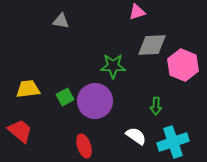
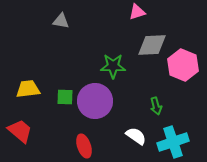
green square: rotated 30 degrees clockwise
green arrow: rotated 18 degrees counterclockwise
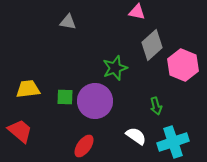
pink triangle: rotated 30 degrees clockwise
gray triangle: moved 7 px right, 1 px down
gray diamond: rotated 40 degrees counterclockwise
green star: moved 2 px right, 2 px down; rotated 20 degrees counterclockwise
red ellipse: rotated 55 degrees clockwise
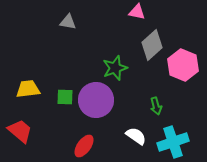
purple circle: moved 1 px right, 1 px up
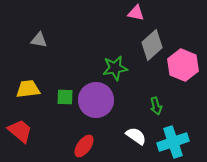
pink triangle: moved 1 px left, 1 px down
gray triangle: moved 29 px left, 18 px down
green star: rotated 10 degrees clockwise
